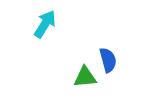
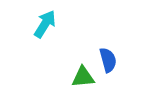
green triangle: moved 2 px left
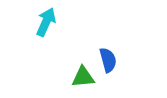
cyan arrow: moved 1 px right, 2 px up; rotated 8 degrees counterclockwise
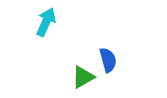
green triangle: rotated 25 degrees counterclockwise
